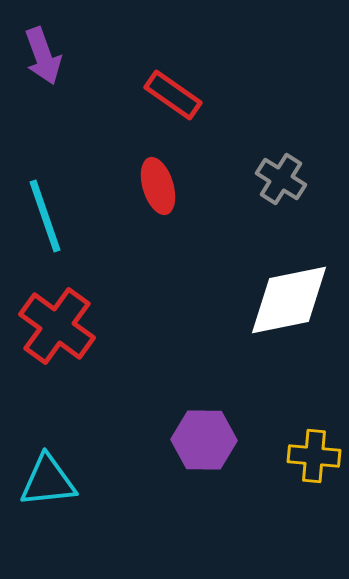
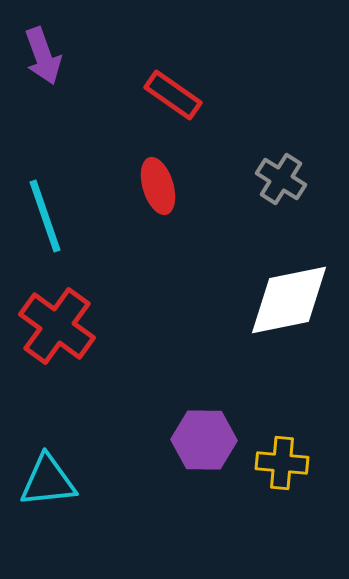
yellow cross: moved 32 px left, 7 px down
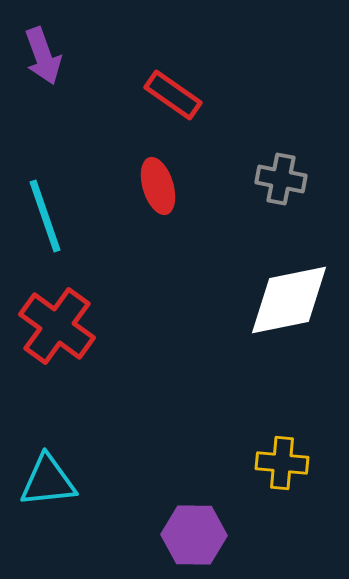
gray cross: rotated 21 degrees counterclockwise
purple hexagon: moved 10 px left, 95 px down
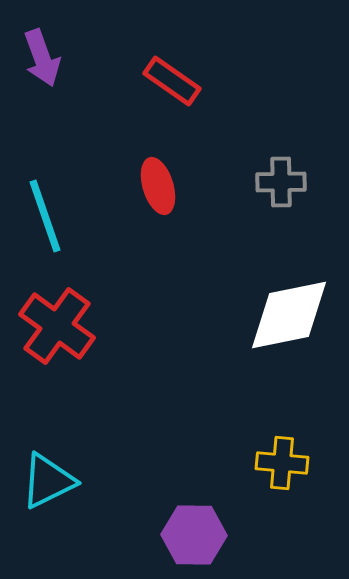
purple arrow: moved 1 px left, 2 px down
red rectangle: moved 1 px left, 14 px up
gray cross: moved 3 px down; rotated 12 degrees counterclockwise
white diamond: moved 15 px down
cyan triangle: rotated 20 degrees counterclockwise
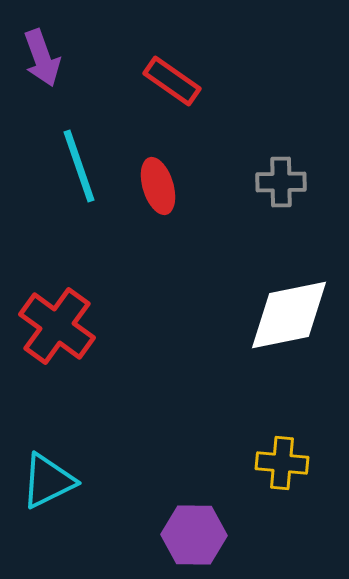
cyan line: moved 34 px right, 50 px up
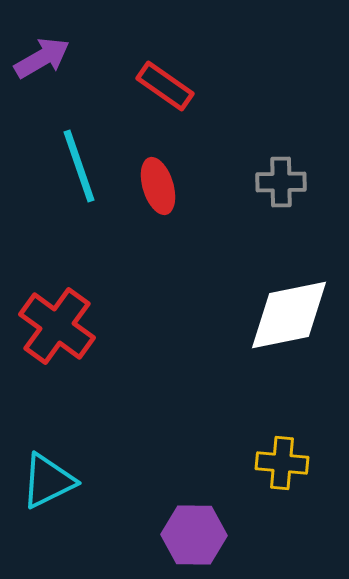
purple arrow: rotated 100 degrees counterclockwise
red rectangle: moved 7 px left, 5 px down
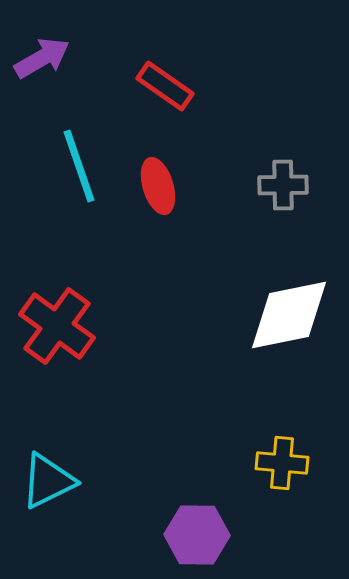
gray cross: moved 2 px right, 3 px down
purple hexagon: moved 3 px right
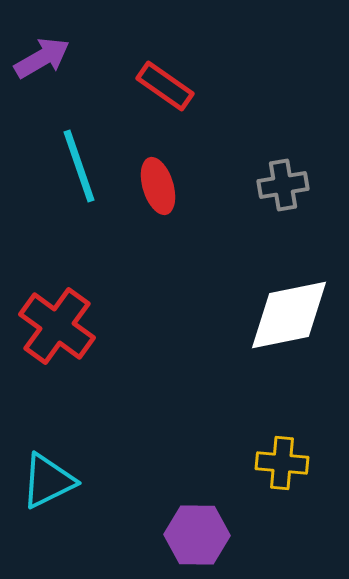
gray cross: rotated 9 degrees counterclockwise
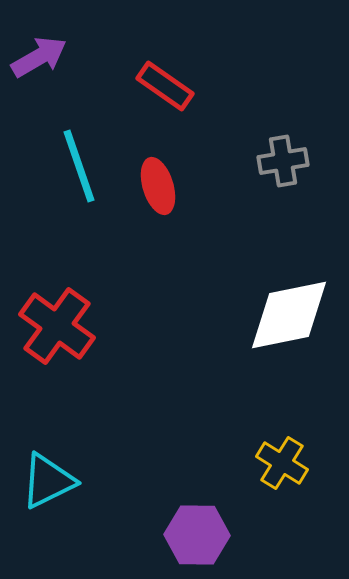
purple arrow: moved 3 px left, 1 px up
gray cross: moved 24 px up
yellow cross: rotated 27 degrees clockwise
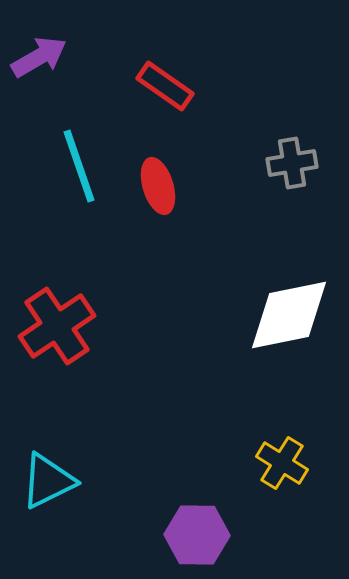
gray cross: moved 9 px right, 2 px down
red cross: rotated 20 degrees clockwise
